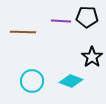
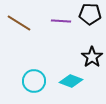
black pentagon: moved 3 px right, 3 px up
brown line: moved 4 px left, 9 px up; rotated 30 degrees clockwise
cyan circle: moved 2 px right
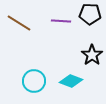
black star: moved 2 px up
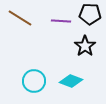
brown line: moved 1 px right, 5 px up
black star: moved 7 px left, 9 px up
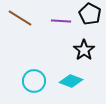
black pentagon: rotated 25 degrees clockwise
black star: moved 1 px left, 4 px down
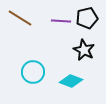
black pentagon: moved 3 px left, 4 px down; rotated 30 degrees clockwise
black star: rotated 10 degrees counterclockwise
cyan circle: moved 1 px left, 9 px up
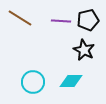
black pentagon: moved 1 px right, 2 px down
cyan circle: moved 10 px down
cyan diamond: rotated 20 degrees counterclockwise
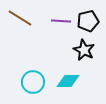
black pentagon: moved 1 px down
cyan diamond: moved 3 px left
